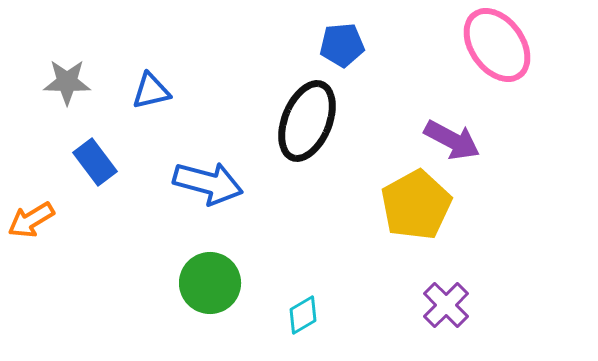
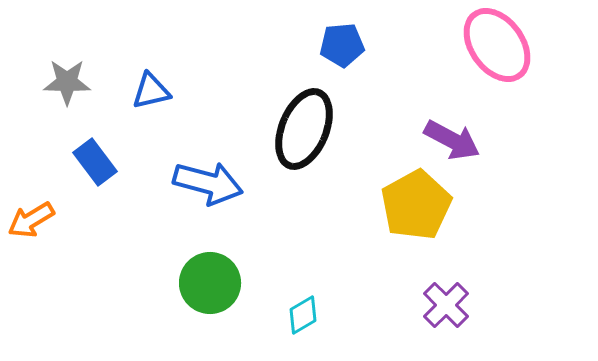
black ellipse: moved 3 px left, 8 px down
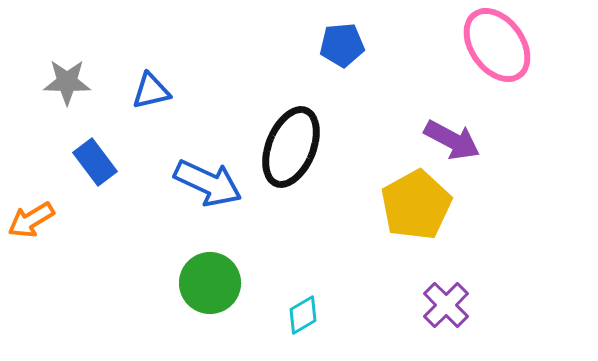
black ellipse: moved 13 px left, 18 px down
blue arrow: rotated 10 degrees clockwise
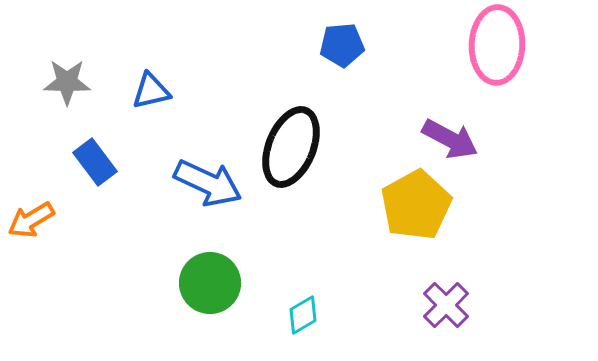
pink ellipse: rotated 38 degrees clockwise
purple arrow: moved 2 px left, 1 px up
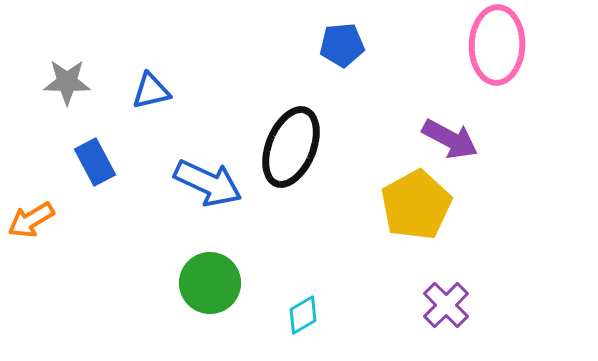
blue rectangle: rotated 9 degrees clockwise
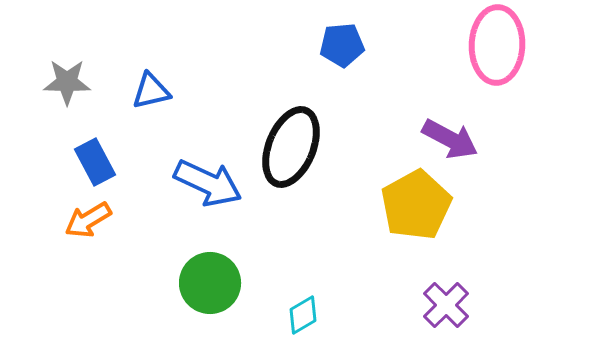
orange arrow: moved 57 px right
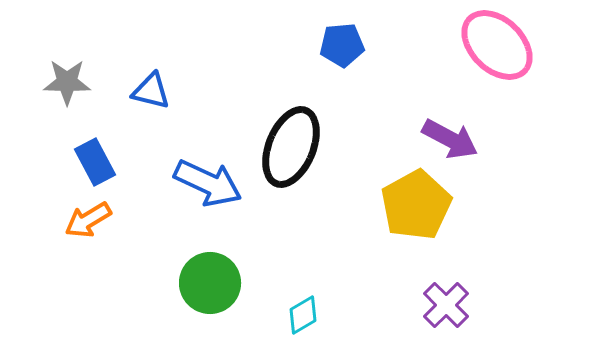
pink ellipse: rotated 48 degrees counterclockwise
blue triangle: rotated 27 degrees clockwise
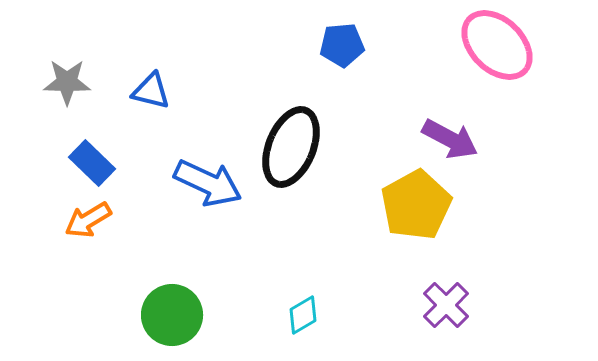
blue rectangle: moved 3 px left, 1 px down; rotated 18 degrees counterclockwise
green circle: moved 38 px left, 32 px down
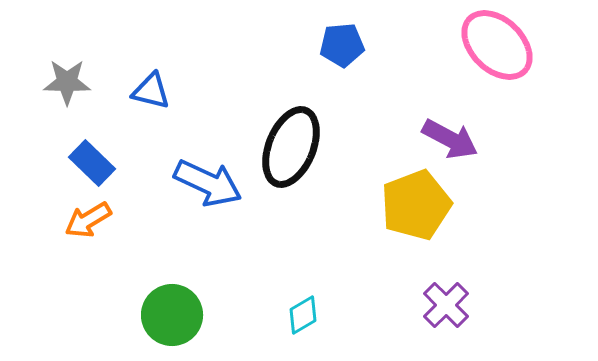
yellow pentagon: rotated 8 degrees clockwise
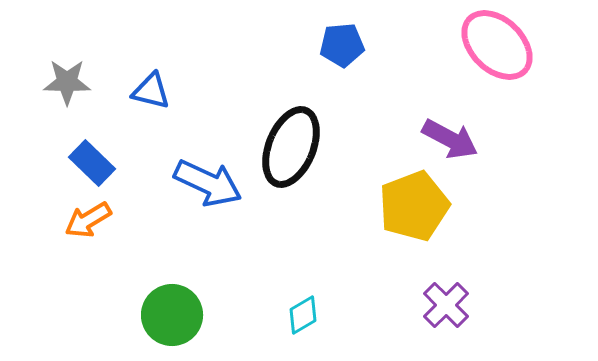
yellow pentagon: moved 2 px left, 1 px down
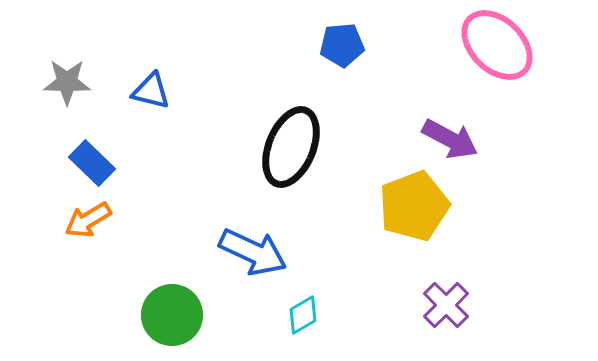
blue arrow: moved 45 px right, 69 px down
